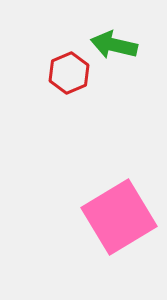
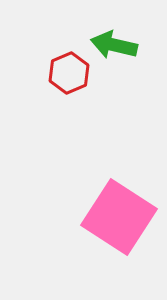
pink square: rotated 26 degrees counterclockwise
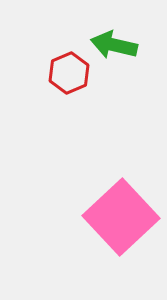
pink square: moved 2 px right; rotated 14 degrees clockwise
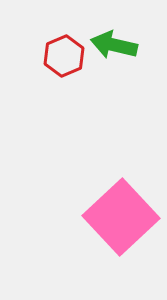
red hexagon: moved 5 px left, 17 px up
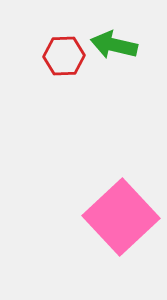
red hexagon: rotated 21 degrees clockwise
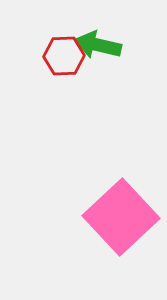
green arrow: moved 16 px left
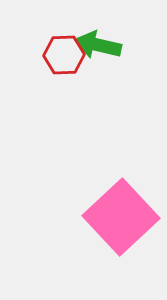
red hexagon: moved 1 px up
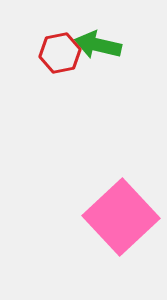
red hexagon: moved 4 px left, 2 px up; rotated 9 degrees counterclockwise
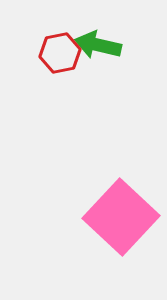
pink square: rotated 4 degrees counterclockwise
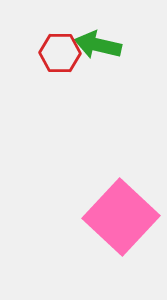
red hexagon: rotated 12 degrees clockwise
